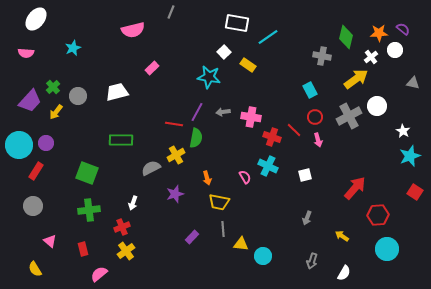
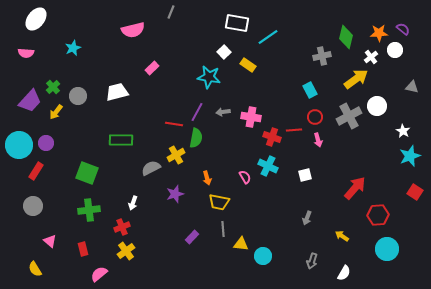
gray cross at (322, 56): rotated 24 degrees counterclockwise
gray triangle at (413, 83): moved 1 px left, 4 px down
red line at (294, 130): rotated 49 degrees counterclockwise
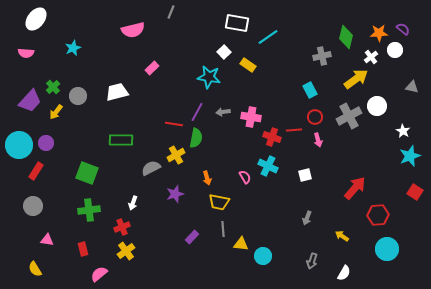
pink triangle at (50, 241): moved 3 px left, 1 px up; rotated 32 degrees counterclockwise
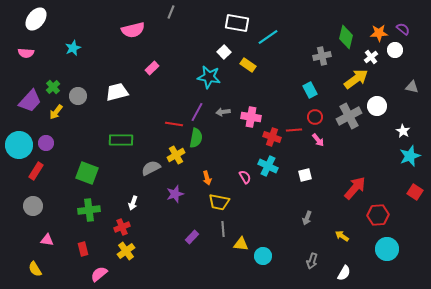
pink arrow at (318, 140): rotated 24 degrees counterclockwise
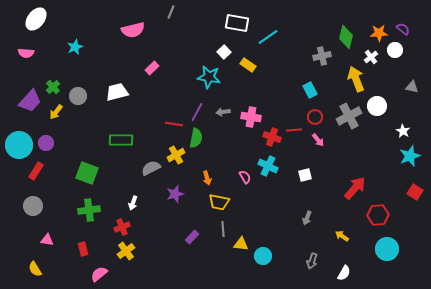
cyan star at (73, 48): moved 2 px right, 1 px up
yellow arrow at (356, 79): rotated 75 degrees counterclockwise
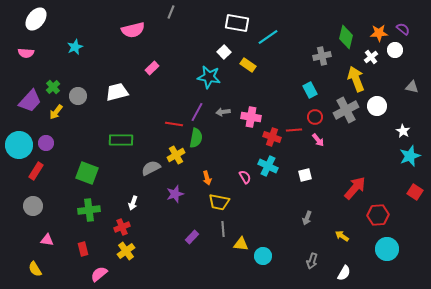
gray cross at (349, 116): moved 3 px left, 6 px up
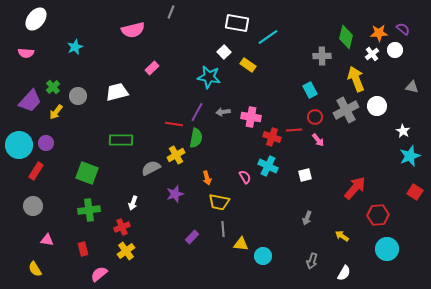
gray cross at (322, 56): rotated 12 degrees clockwise
white cross at (371, 57): moved 1 px right, 3 px up
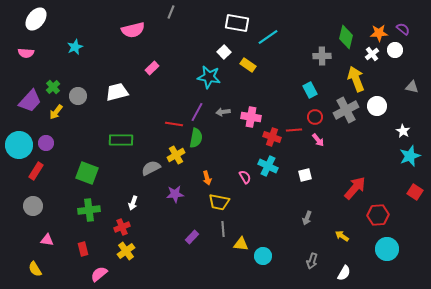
purple star at (175, 194): rotated 12 degrees clockwise
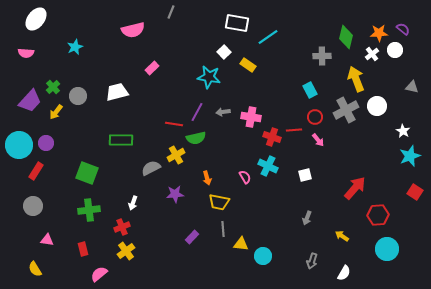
green semicircle at (196, 138): rotated 66 degrees clockwise
